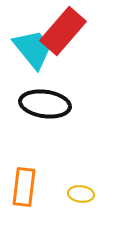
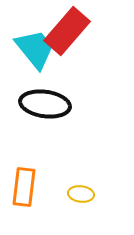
red rectangle: moved 4 px right
cyan trapezoid: moved 2 px right
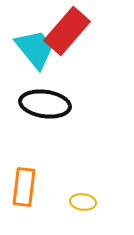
yellow ellipse: moved 2 px right, 8 px down
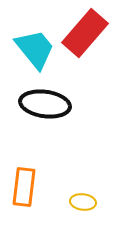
red rectangle: moved 18 px right, 2 px down
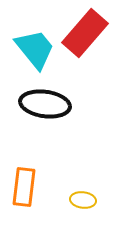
yellow ellipse: moved 2 px up
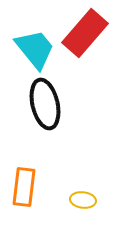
black ellipse: rotated 69 degrees clockwise
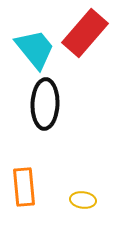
black ellipse: rotated 15 degrees clockwise
orange rectangle: rotated 12 degrees counterclockwise
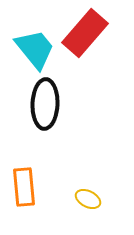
yellow ellipse: moved 5 px right, 1 px up; rotated 20 degrees clockwise
